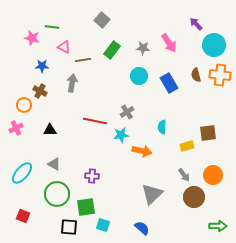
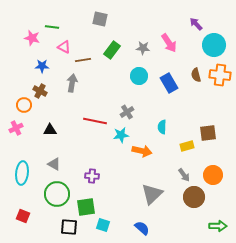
gray square at (102, 20): moved 2 px left, 1 px up; rotated 28 degrees counterclockwise
cyan ellipse at (22, 173): rotated 35 degrees counterclockwise
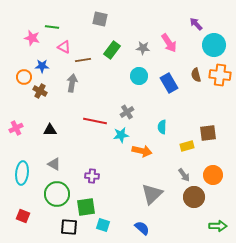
orange circle at (24, 105): moved 28 px up
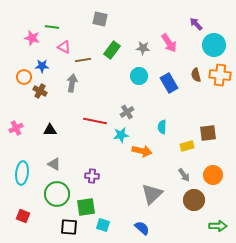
brown circle at (194, 197): moved 3 px down
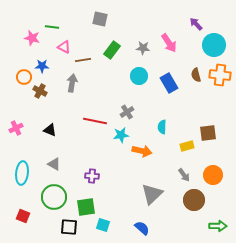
black triangle at (50, 130): rotated 24 degrees clockwise
green circle at (57, 194): moved 3 px left, 3 px down
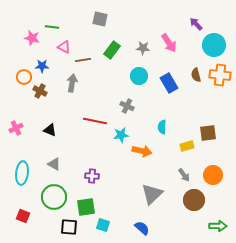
gray cross at (127, 112): moved 6 px up; rotated 32 degrees counterclockwise
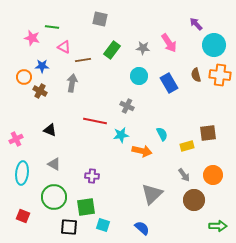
cyan semicircle at (162, 127): moved 7 px down; rotated 152 degrees clockwise
pink cross at (16, 128): moved 11 px down
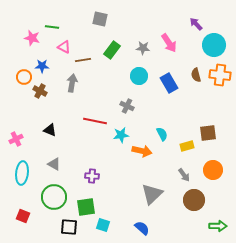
orange circle at (213, 175): moved 5 px up
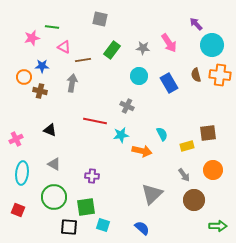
pink star at (32, 38): rotated 28 degrees counterclockwise
cyan circle at (214, 45): moved 2 px left
brown cross at (40, 91): rotated 16 degrees counterclockwise
red square at (23, 216): moved 5 px left, 6 px up
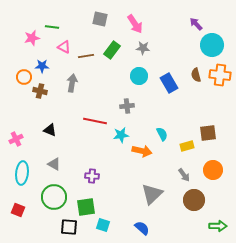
pink arrow at (169, 43): moved 34 px left, 19 px up
brown line at (83, 60): moved 3 px right, 4 px up
gray cross at (127, 106): rotated 32 degrees counterclockwise
